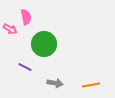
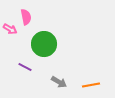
gray arrow: moved 4 px right, 1 px up; rotated 21 degrees clockwise
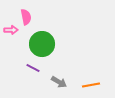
pink arrow: moved 1 px right, 1 px down; rotated 32 degrees counterclockwise
green circle: moved 2 px left
purple line: moved 8 px right, 1 px down
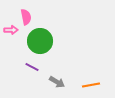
green circle: moved 2 px left, 3 px up
purple line: moved 1 px left, 1 px up
gray arrow: moved 2 px left
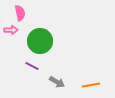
pink semicircle: moved 6 px left, 4 px up
purple line: moved 1 px up
